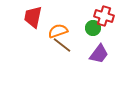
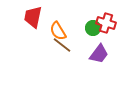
red cross: moved 2 px right, 7 px down
orange semicircle: rotated 102 degrees counterclockwise
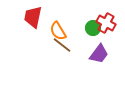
red cross: rotated 12 degrees clockwise
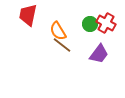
red trapezoid: moved 5 px left, 2 px up
green circle: moved 3 px left, 4 px up
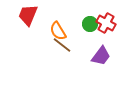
red trapezoid: rotated 10 degrees clockwise
purple trapezoid: moved 2 px right, 2 px down
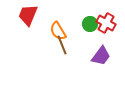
brown line: rotated 30 degrees clockwise
